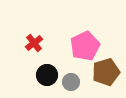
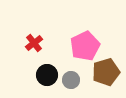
gray circle: moved 2 px up
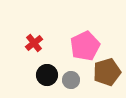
brown pentagon: moved 1 px right
